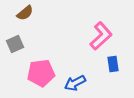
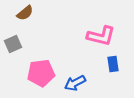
pink L-shape: rotated 56 degrees clockwise
gray square: moved 2 px left
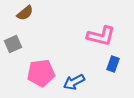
blue rectangle: rotated 28 degrees clockwise
blue arrow: moved 1 px left, 1 px up
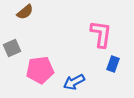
brown semicircle: moved 1 px up
pink L-shape: moved 2 px up; rotated 96 degrees counterclockwise
gray square: moved 1 px left, 4 px down
pink pentagon: moved 1 px left, 3 px up
